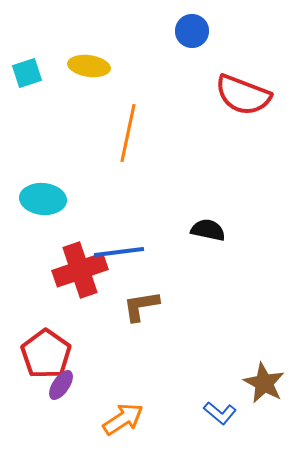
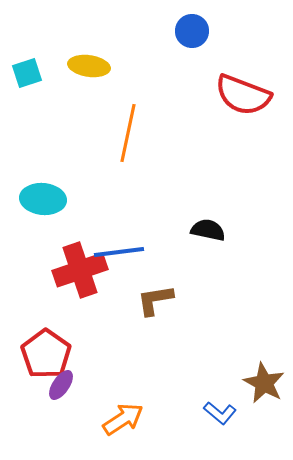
brown L-shape: moved 14 px right, 6 px up
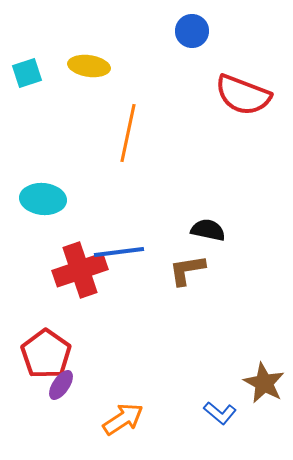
brown L-shape: moved 32 px right, 30 px up
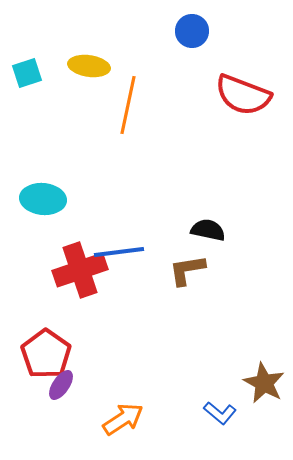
orange line: moved 28 px up
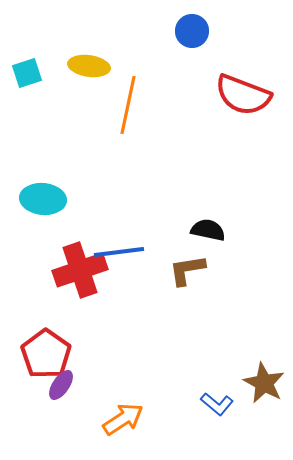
blue L-shape: moved 3 px left, 9 px up
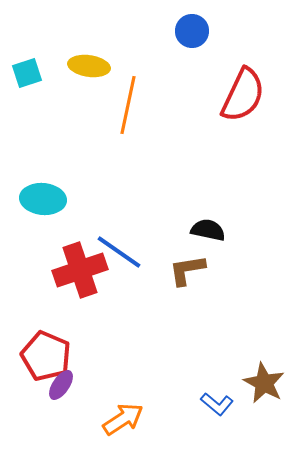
red semicircle: rotated 86 degrees counterclockwise
blue line: rotated 42 degrees clockwise
red pentagon: moved 2 px down; rotated 12 degrees counterclockwise
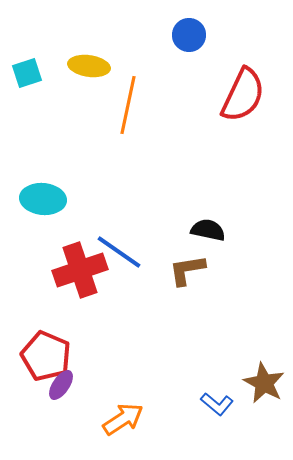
blue circle: moved 3 px left, 4 px down
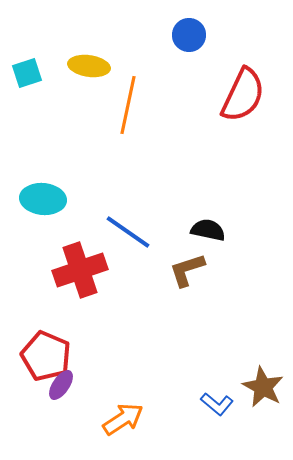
blue line: moved 9 px right, 20 px up
brown L-shape: rotated 9 degrees counterclockwise
brown star: moved 1 px left, 4 px down
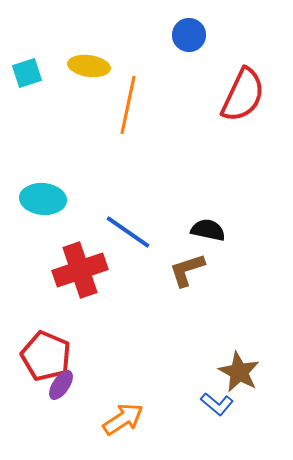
brown star: moved 24 px left, 15 px up
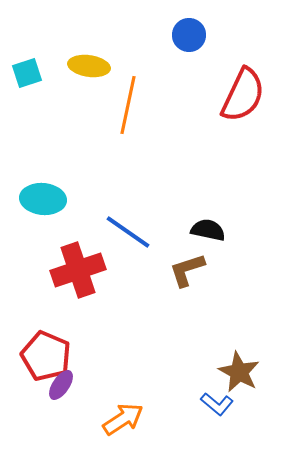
red cross: moved 2 px left
